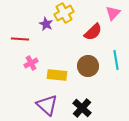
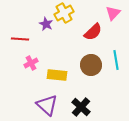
brown circle: moved 3 px right, 1 px up
black cross: moved 1 px left, 1 px up
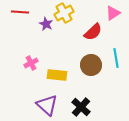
pink triangle: rotated 14 degrees clockwise
red line: moved 27 px up
cyan line: moved 2 px up
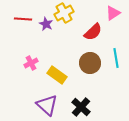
red line: moved 3 px right, 7 px down
brown circle: moved 1 px left, 2 px up
yellow rectangle: rotated 30 degrees clockwise
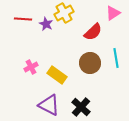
pink cross: moved 4 px down
purple triangle: moved 2 px right; rotated 15 degrees counterclockwise
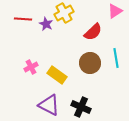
pink triangle: moved 2 px right, 2 px up
black cross: rotated 18 degrees counterclockwise
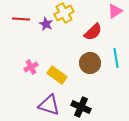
red line: moved 2 px left
purple triangle: rotated 10 degrees counterclockwise
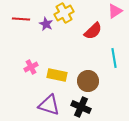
red semicircle: moved 1 px up
cyan line: moved 2 px left
brown circle: moved 2 px left, 18 px down
yellow rectangle: rotated 24 degrees counterclockwise
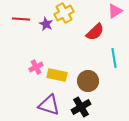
red semicircle: moved 2 px right, 1 px down
pink cross: moved 5 px right
black cross: rotated 36 degrees clockwise
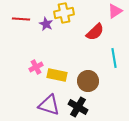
yellow cross: rotated 18 degrees clockwise
black cross: moved 3 px left; rotated 30 degrees counterclockwise
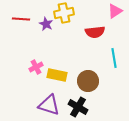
red semicircle: rotated 36 degrees clockwise
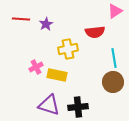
yellow cross: moved 4 px right, 36 px down
purple star: rotated 16 degrees clockwise
brown circle: moved 25 px right, 1 px down
black cross: rotated 36 degrees counterclockwise
